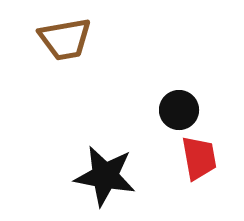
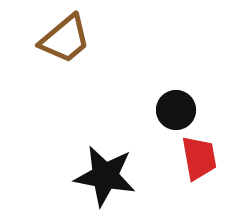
brown trapezoid: rotated 30 degrees counterclockwise
black circle: moved 3 px left
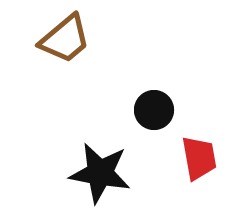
black circle: moved 22 px left
black star: moved 5 px left, 3 px up
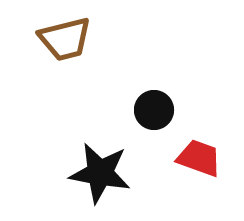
brown trapezoid: rotated 26 degrees clockwise
red trapezoid: rotated 60 degrees counterclockwise
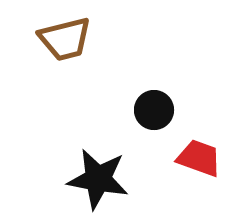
black star: moved 2 px left, 6 px down
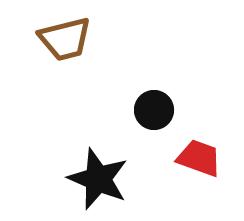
black star: rotated 12 degrees clockwise
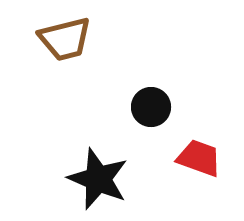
black circle: moved 3 px left, 3 px up
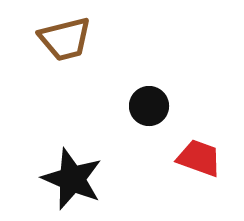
black circle: moved 2 px left, 1 px up
black star: moved 26 px left
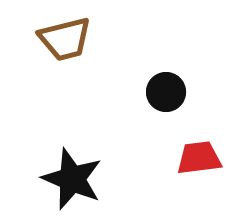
black circle: moved 17 px right, 14 px up
red trapezoid: rotated 27 degrees counterclockwise
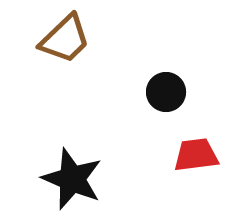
brown trapezoid: rotated 30 degrees counterclockwise
red trapezoid: moved 3 px left, 3 px up
